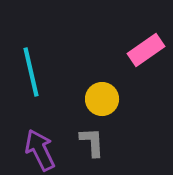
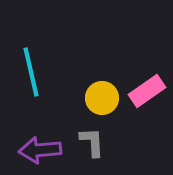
pink rectangle: moved 1 px right, 41 px down
yellow circle: moved 1 px up
purple arrow: rotated 69 degrees counterclockwise
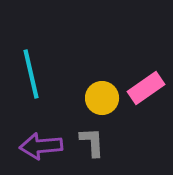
cyan line: moved 2 px down
pink rectangle: moved 1 px left, 3 px up
purple arrow: moved 1 px right, 4 px up
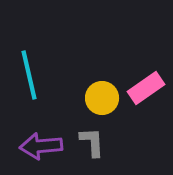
cyan line: moved 2 px left, 1 px down
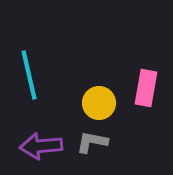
pink rectangle: rotated 45 degrees counterclockwise
yellow circle: moved 3 px left, 5 px down
gray L-shape: rotated 76 degrees counterclockwise
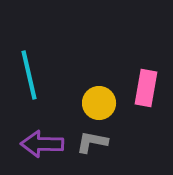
purple arrow: moved 1 px right, 2 px up; rotated 6 degrees clockwise
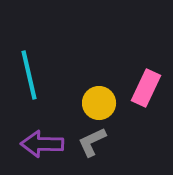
pink rectangle: rotated 15 degrees clockwise
gray L-shape: rotated 36 degrees counterclockwise
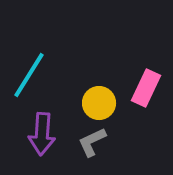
cyan line: rotated 45 degrees clockwise
purple arrow: moved 10 px up; rotated 87 degrees counterclockwise
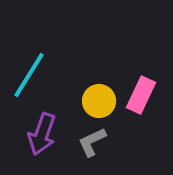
pink rectangle: moved 5 px left, 7 px down
yellow circle: moved 2 px up
purple arrow: rotated 15 degrees clockwise
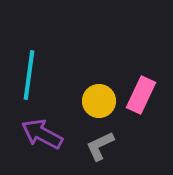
cyan line: rotated 24 degrees counterclockwise
purple arrow: rotated 99 degrees clockwise
gray L-shape: moved 8 px right, 4 px down
